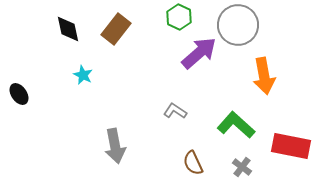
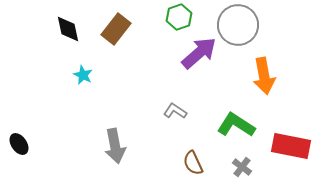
green hexagon: rotated 15 degrees clockwise
black ellipse: moved 50 px down
green L-shape: rotated 9 degrees counterclockwise
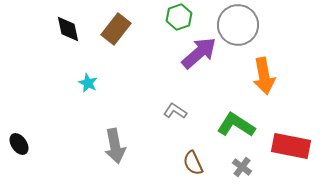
cyan star: moved 5 px right, 8 px down
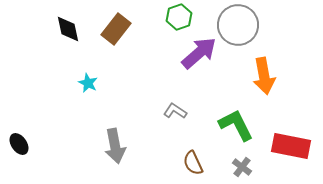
green L-shape: rotated 30 degrees clockwise
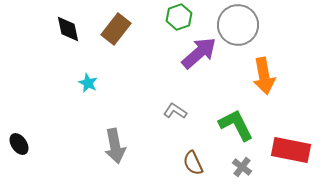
red rectangle: moved 4 px down
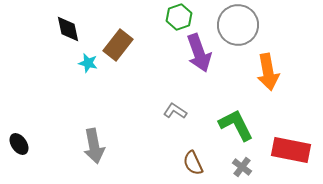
brown rectangle: moved 2 px right, 16 px down
purple arrow: rotated 111 degrees clockwise
orange arrow: moved 4 px right, 4 px up
cyan star: moved 20 px up; rotated 12 degrees counterclockwise
gray arrow: moved 21 px left
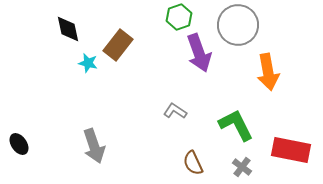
gray arrow: rotated 8 degrees counterclockwise
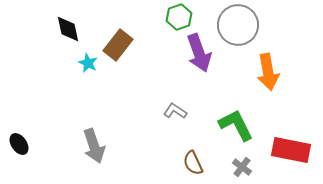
cyan star: rotated 12 degrees clockwise
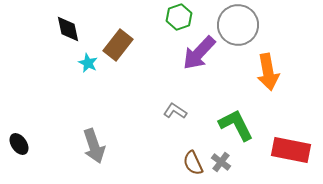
purple arrow: rotated 63 degrees clockwise
gray cross: moved 21 px left, 5 px up
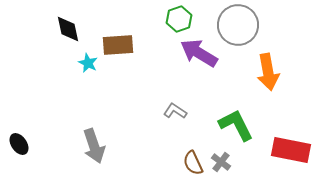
green hexagon: moved 2 px down
brown rectangle: rotated 48 degrees clockwise
purple arrow: rotated 78 degrees clockwise
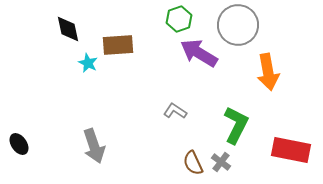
green L-shape: rotated 54 degrees clockwise
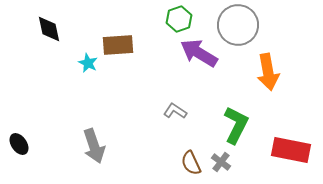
black diamond: moved 19 px left
brown semicircle: moved 2 px left
